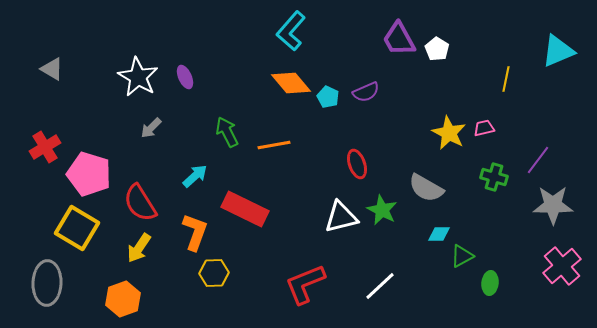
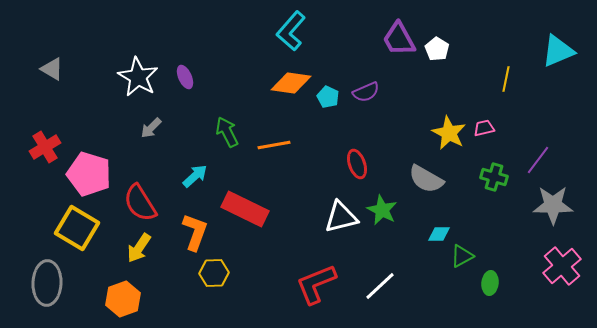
orange diamond: rotated 42 degrees counterclockwise
gray semicircle: moved 9 px up
red L-shape: moved 11 px right
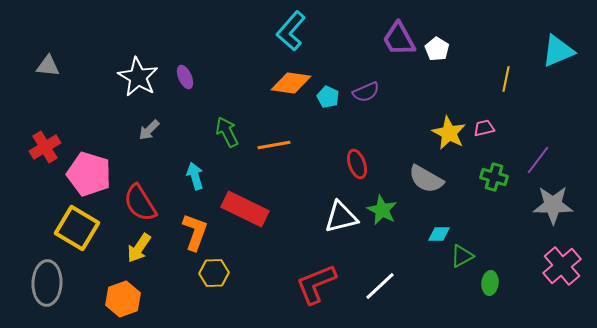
gray triangle: moved 4 px left, 3 px up; rotated 25 degrees counterclockwise
gray arrow: moved 2 px left, 2 px down
cyan arrow: rotated 64 degrees counterclockwise
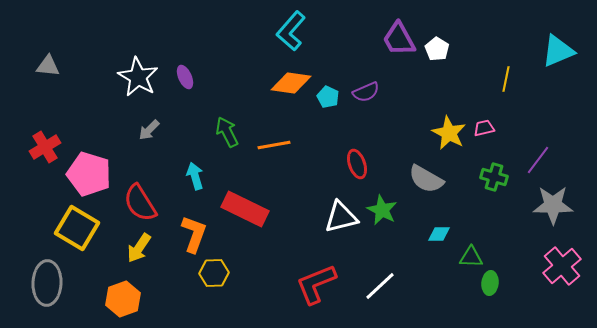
orange L-shape: moved 1 px left, 2 px down
green triangle: moved 9 px right, 1 px down; rotated 30 degrees clockwise
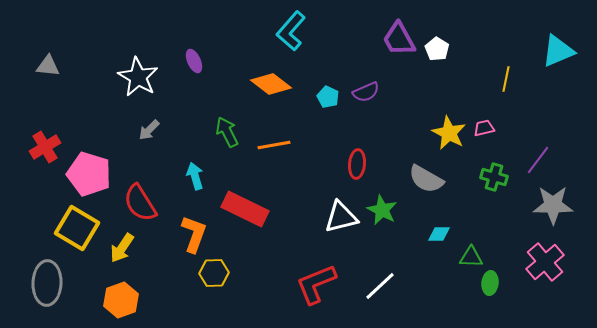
purple ellipse: moved 9 px right, 16 px up
orange diamond: moved 20 px left, 1 px down; rotated 30 degrees clockwise
red ellipse: rotated 24 degrees clockwise
yellow arrow: moved 17 px left
pink cross: moved 17 px left, 4 px up
orange hexagon: moved 2 px left, 1 px down
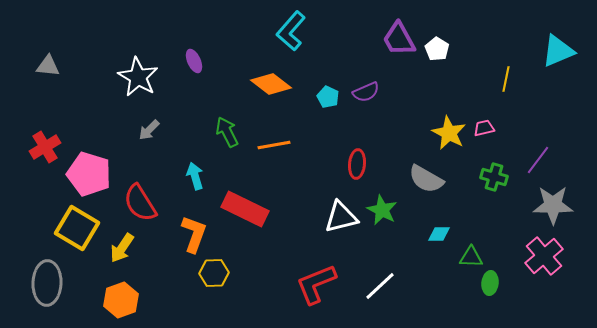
pink cross: moved 1 px left, 6 px up
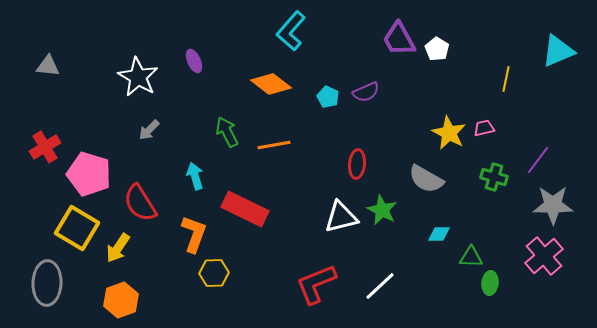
yellow arrow: moved 4 px left
